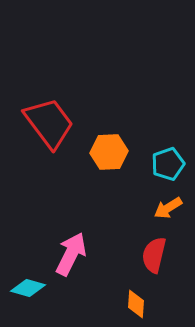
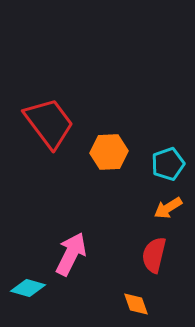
orange diamond: rotated 24 degrees counterclockwise
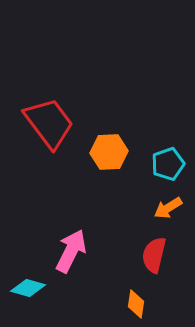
pink arrow: moved 3 px up
orange diamond: rotated 28 degrees clockwise
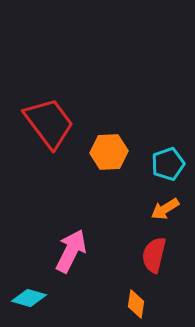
orange arrow: moved 3 px left, 1 px down
cyan diamond: moved 1 px right, 10 px down
